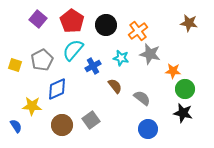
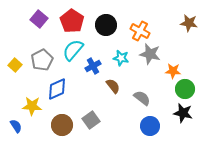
purple square: moved 1 px right
orange cross: moved 2 px right; rotated 24 degrees counterclockwise
yellow square: rotated 24 degrees clockwise
brown semicircle: moved 2 px left
blue circle: moved 2 px right, 3 px up
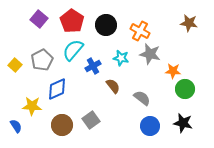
black star: moved 10 px down
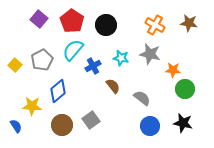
orange cross: moved 15 px right, 6 px up
orange star: moved 1 px up
blue diamond: moved 1 px right, 2 px down; rotated 15 degrees counterclockwise
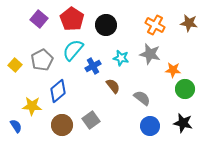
red pentagon: moved 2 px up
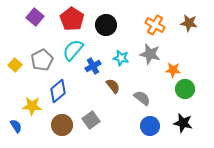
purple square: moved 4 px left, 2 px up
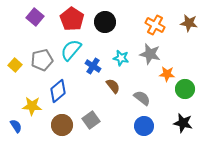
black circle: moved 1 px left, 3 px up
cyan semicircle: moved 2 px left
gray pentagon: rotated 15 degrees clockwise
blue cross: rotated 28 degrees counterclockwise
orange star: moved 6 px left, 4 px down
blue circle: moved 6 px left
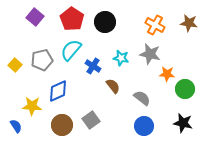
blue diamond: rotated 15 degrees clockwise
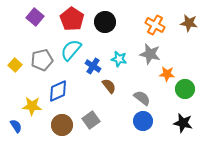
cyan star: moved 2 px left, 1 px down
brown semicircle: moved 4 px left
blue circle: moved 1 px left, 5 px up
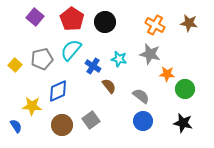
gray pentagon: moved 1 px up
gray semicircle: moved 1 px left, 2 px up
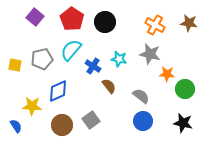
yellow square: rotated 32 degrees counterclockwise
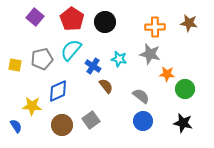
orange cross: moved 2 px down; rotated 30 degrees counterclockwise
brown semicircle: moved 3 px left
